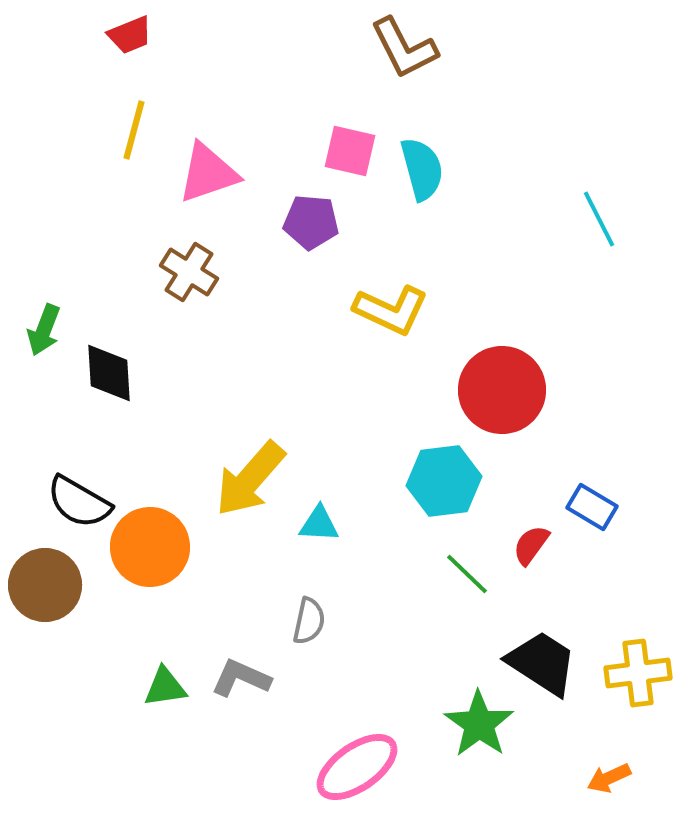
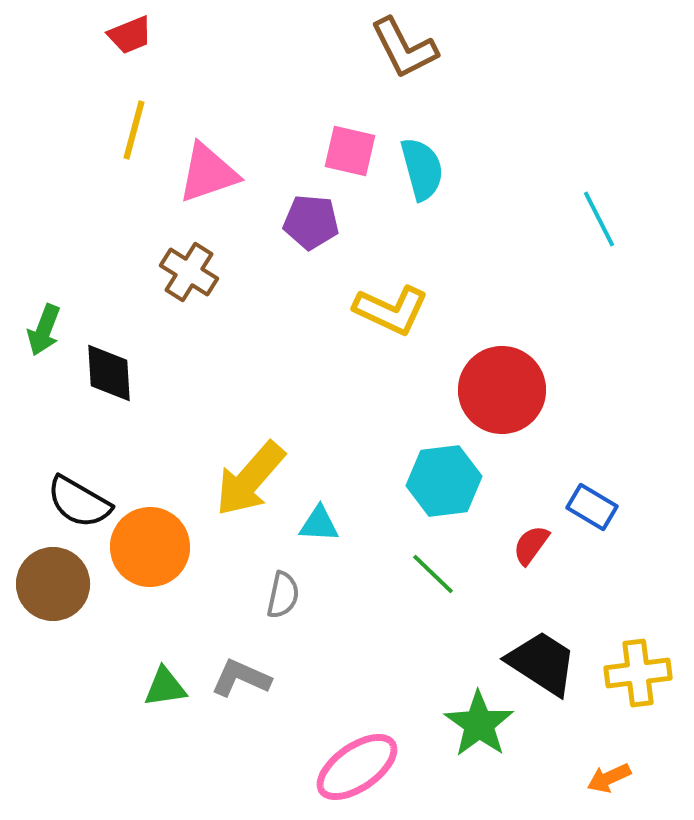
green line: moved 34 px left
brown circle: moved 8 px right, 1 px up
gray semicircle: moved 26 px left, 26 px up
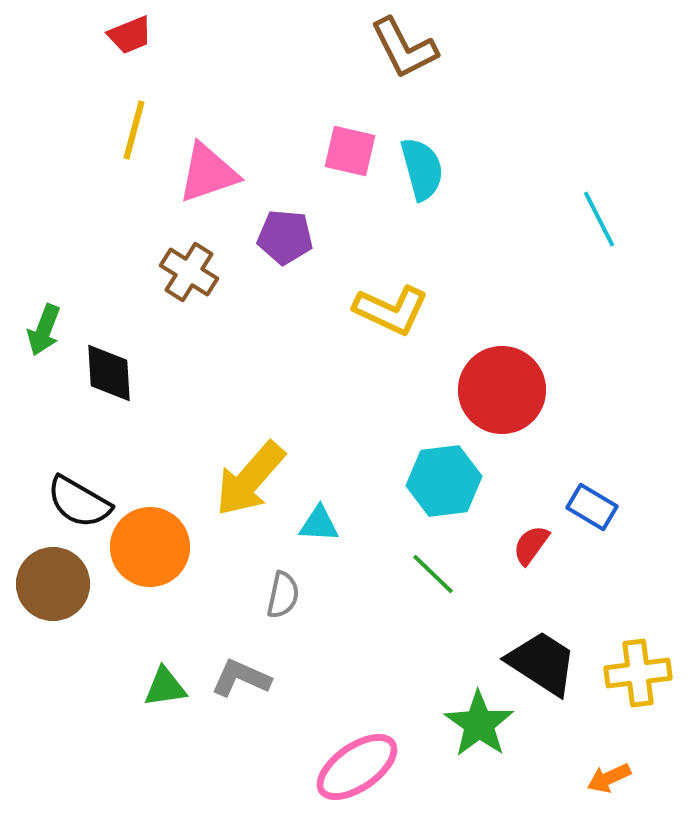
purple pentagon: moved 26 px left, 15 px down
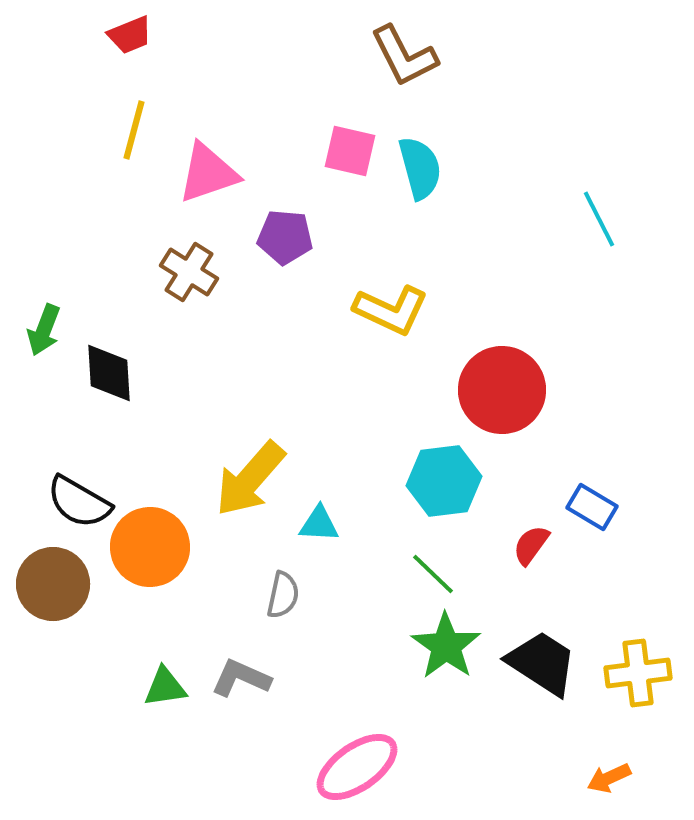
brown L-shape: moved 8 px down
cyan semicircle: moved 2 px left, 1 px up
green star: moved 33 px left, 78 px up
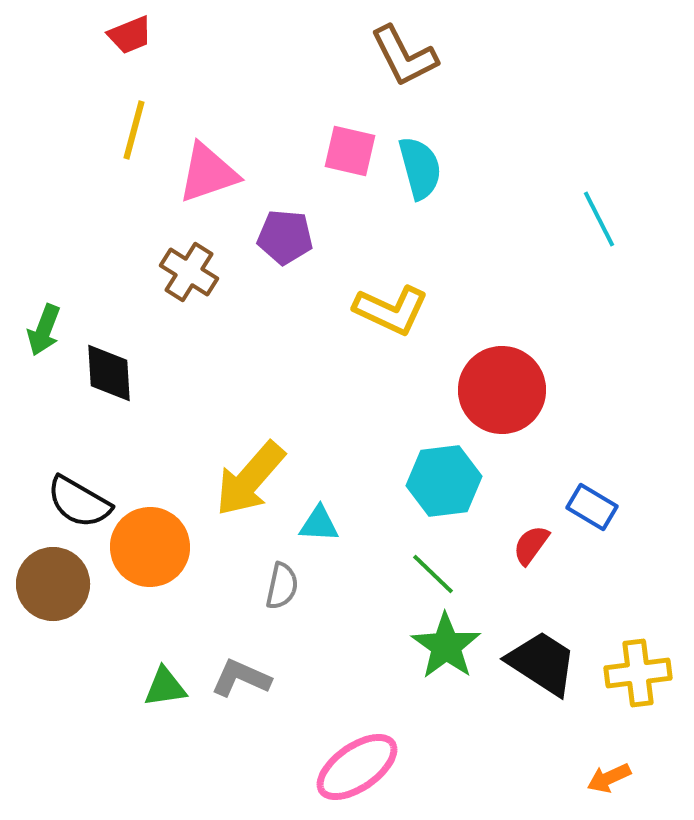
gray semicircle: moved 1 px left, 9 px up
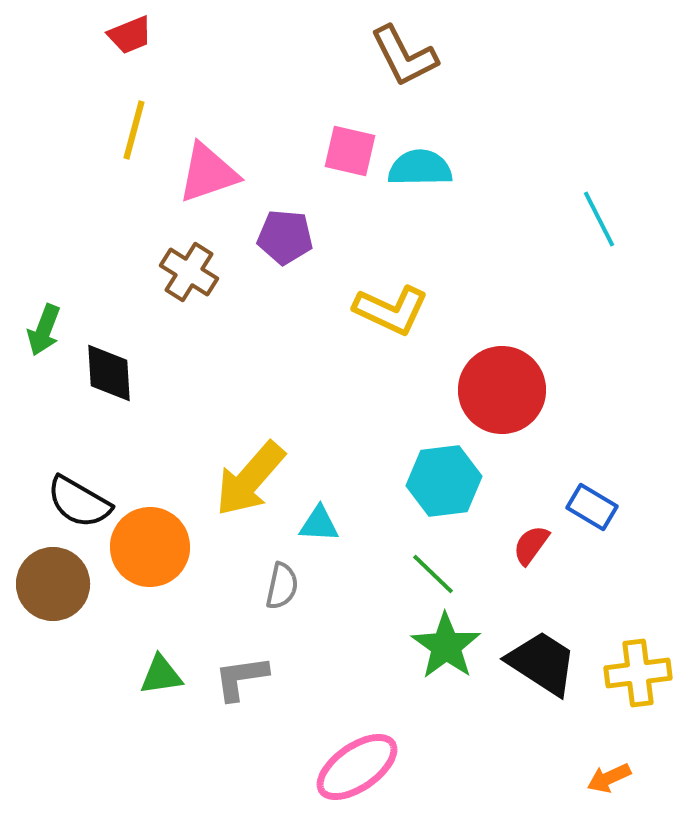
cyan semicircle: rotated 76 degrees counterclockwise
gray L-shape: rotated 32 degrees counterclockwise
green triangle: moved 4 px left, 12 px up
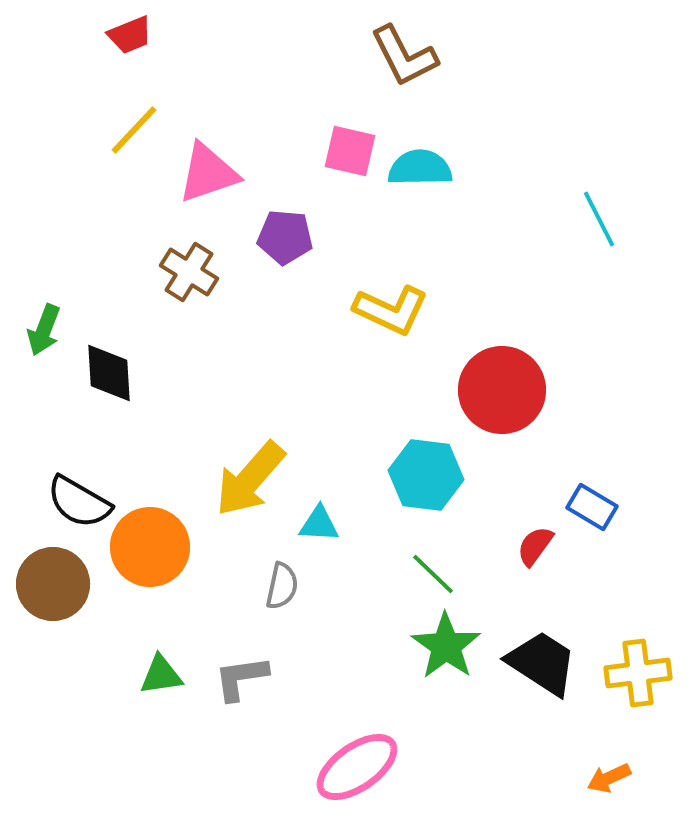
yellow line: rotated 28 degrees clockwise
cyan hexagon: moved 18 px left, 6 px up; rotated 14 degrees clockwise
red semicircle: moved 4 px right, 1 px down
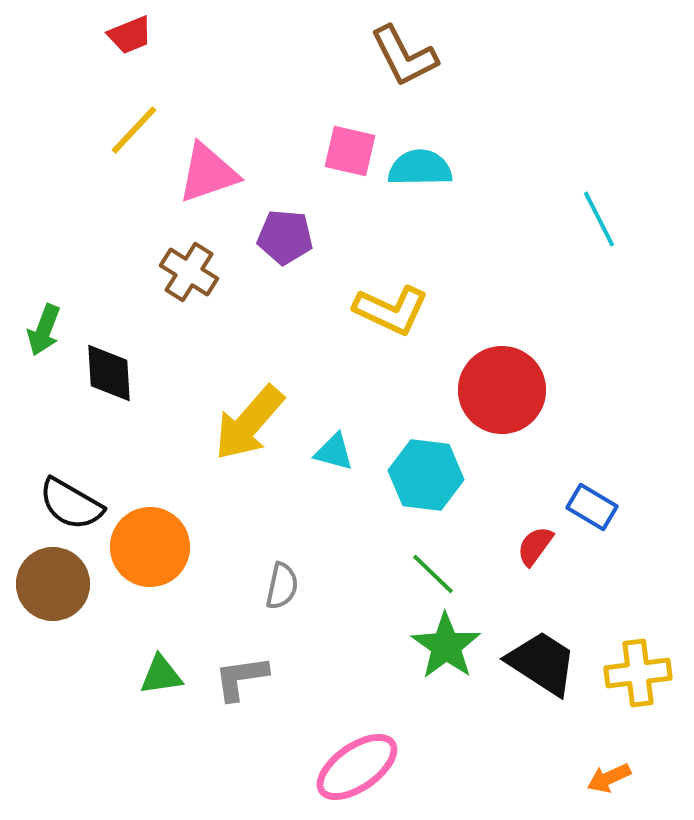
yellow arrow: moved 1 px left, 56 px up
black semicircle: moved 8 px left, 2 px down
cyan triangle: moved 15 px right, 72 px up; rotated 12 degrees clockwise
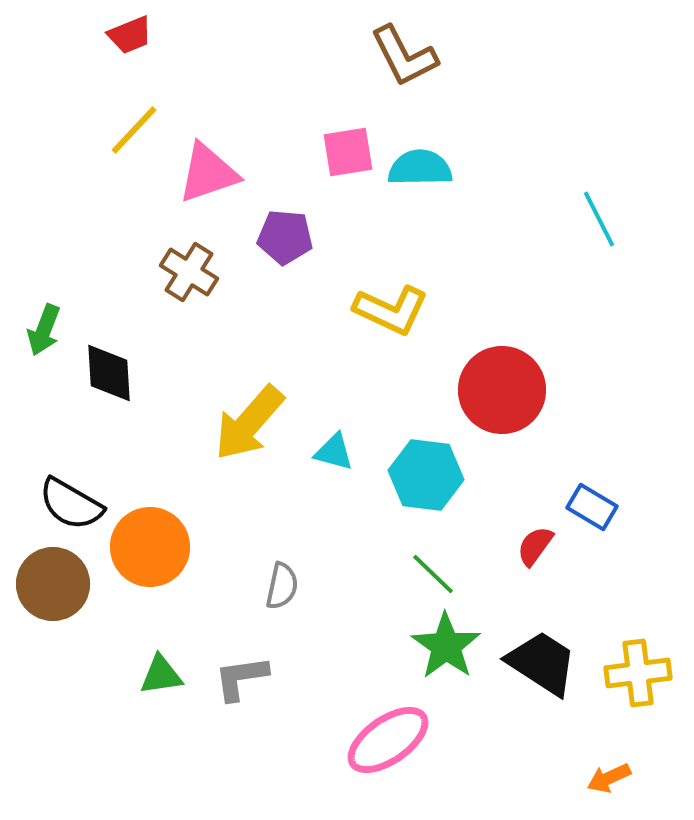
pink square: moved 2 px left, 1 px down; rotated 22 degrees counterclockwise
pink ellipse: moved 31 px right, 27 px up
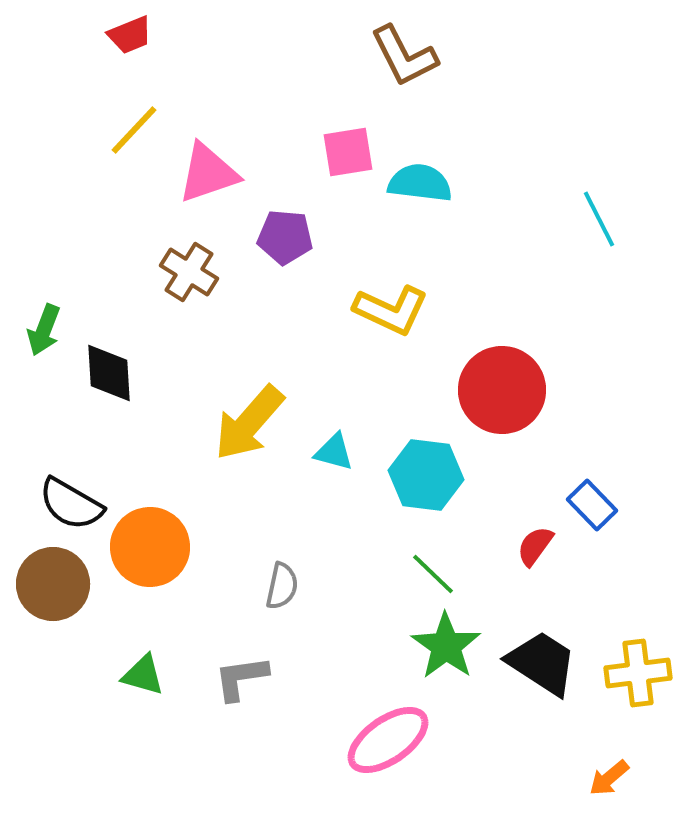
cyan semicircle: moved 15 px down; rotated 8 degrees clockwise
blue rectangle: moved 2 px up; rotated 15 degrees clockwise
green triangle: moved 18 px left; rotated 24 degrees clockwise
orange arrow: rotated 15 degrees counterclockwise
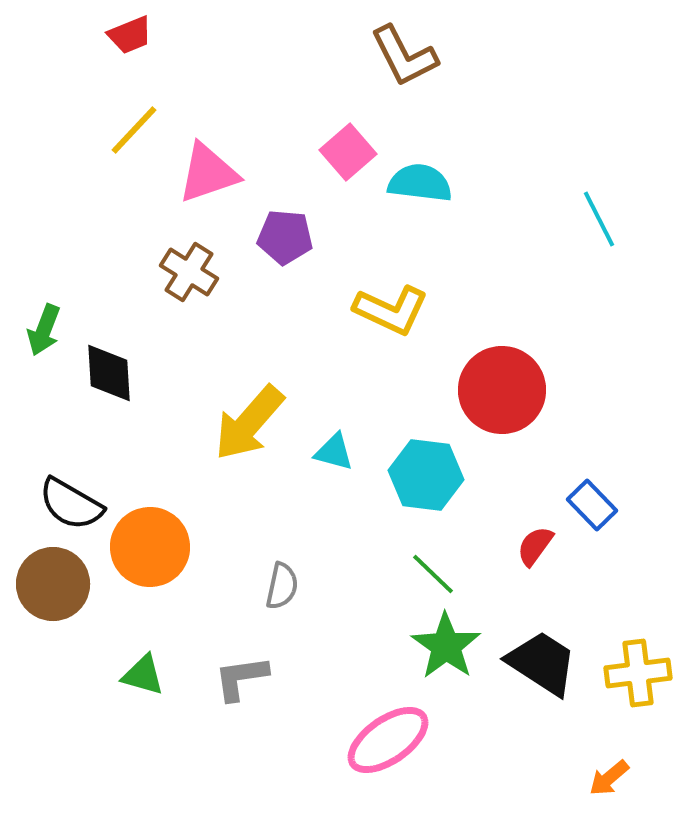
pink square: rotated 32 degrees counterclockwise
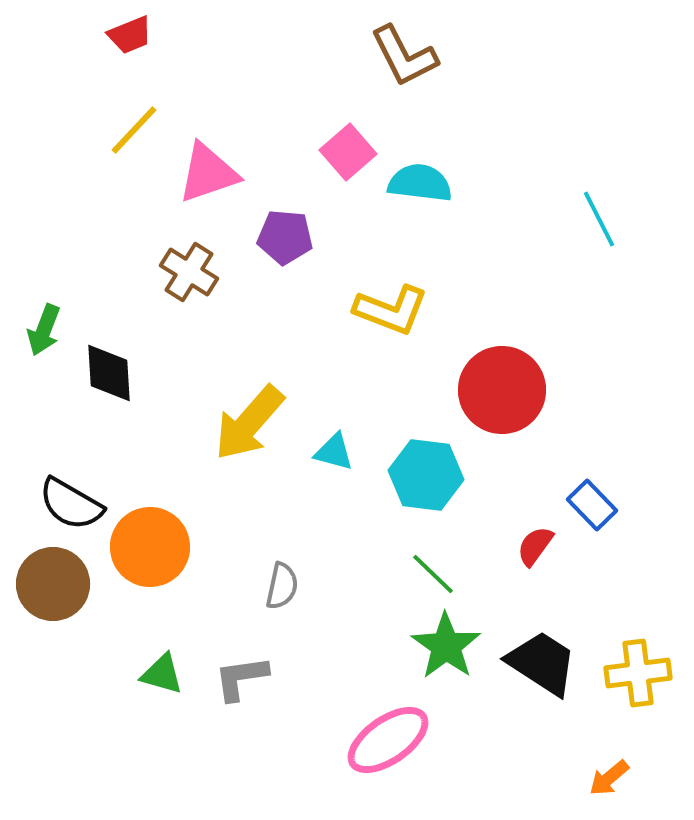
yellow L-shape: rotated 4 degrees counterclockwise
green triangle: moved 19 px right, 1 px up
